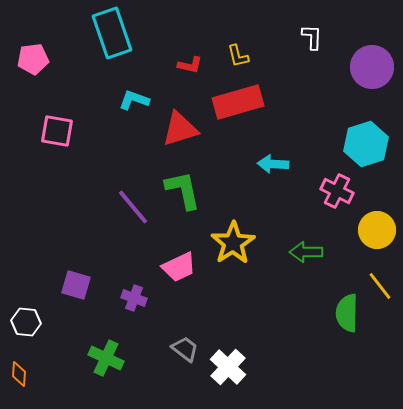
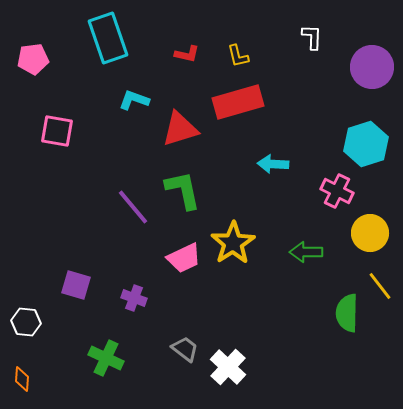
cyan rectangle: moved 4 px left, 5 px down
red L-shape: moved 3 px left, 11 px up
yellow circle: moved 7 px left, 3 px down
pink trapezoid: moved 5 px right, 9 px up
orange diamond: moved 3 px right, 5 px down
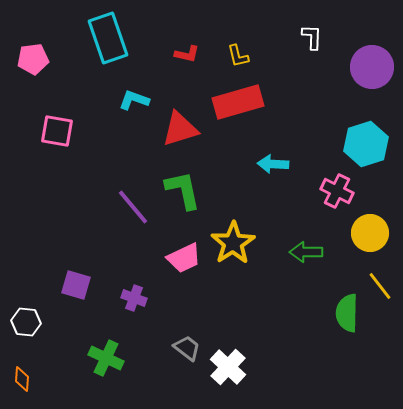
gray trapezoid: moved 2 px right, 1 px up
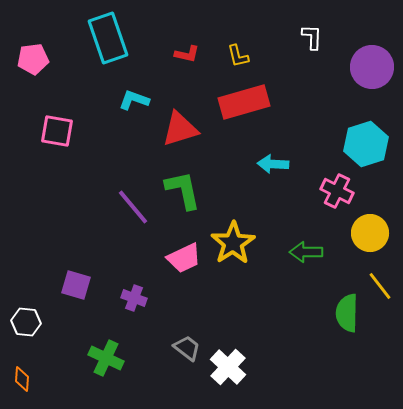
red rectangle: moved 6 px right
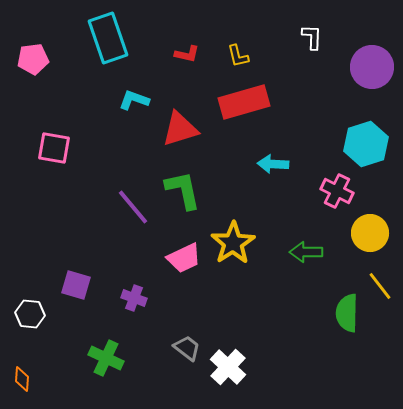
pink square: moved 3 px left, 17 px down
white hexagon: moved 4 px right, 8 px up
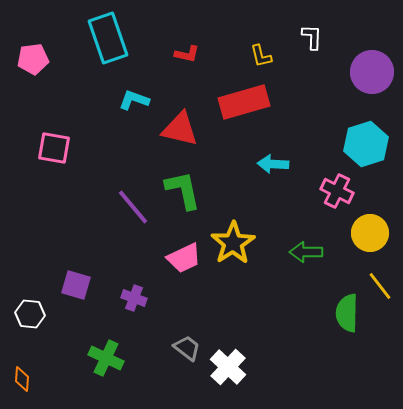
yellow L-shape: moved 23 px right
purple circle: moved 5 px down
red triangle: rotated 30 degrees clockwise
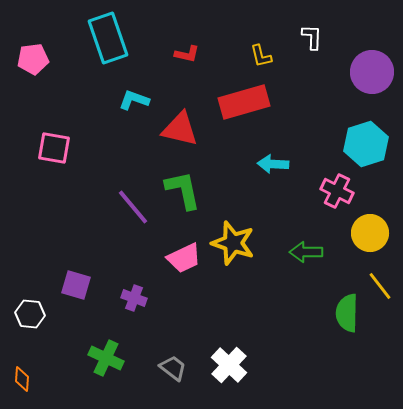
yellow star: rotated 21 degrees counterclockwise
gray trapezoid: moved 14 px left, 20 px down
white cross: moved 1 px right, 2 px up
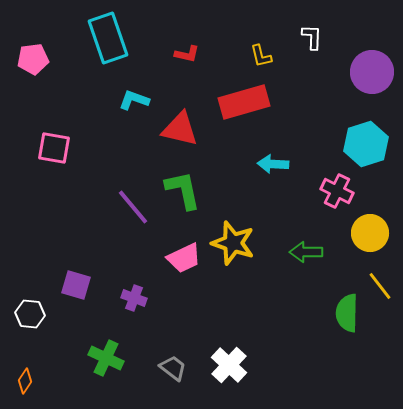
orange diamond: moved 3 px right, 2 px down; rotated 30 degrees clockwise
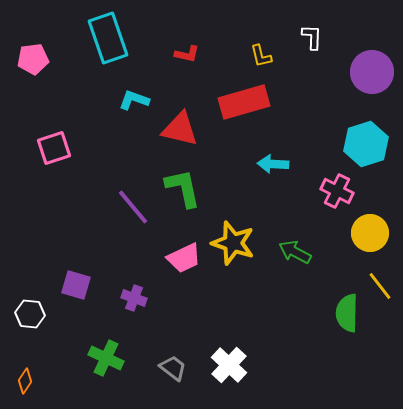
pink square: rotated 28 degrees counterclockwise
green L-shape: moved 2 px up
green arrow: moved 11 px left; rotated 28 degrees clockwise
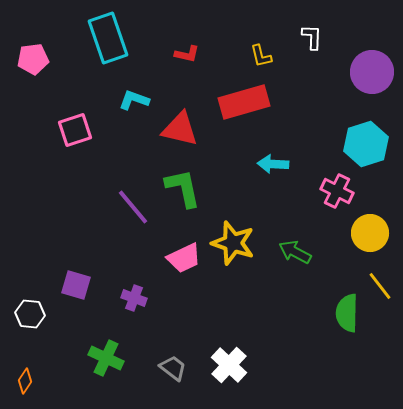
pink square: moved 21 px right, 18 px up
